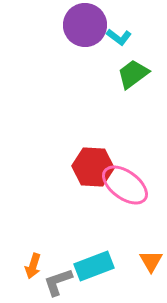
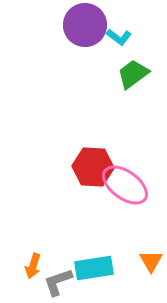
cyan rectangle: moved 2 px down; rotated 12 degrees clockwise
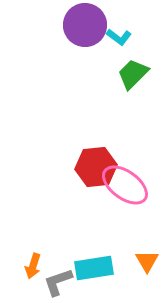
green trapezoid: rotated 8 degrees counterclockwise
red hexagon: moved 3 px right; rotated 9 degrees counterclockwise
orange triangle: moved 4 px left
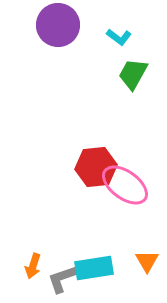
purple circle: moved 27 px left
green trapezoid: rotated 16 degrees counterclockwise
gray L-shape: moved 4 px right, 3 px up
